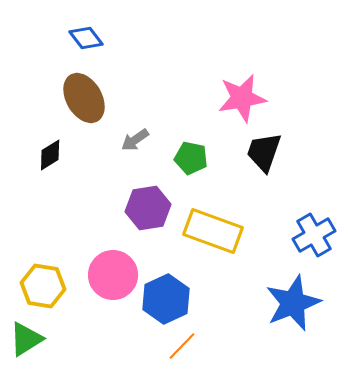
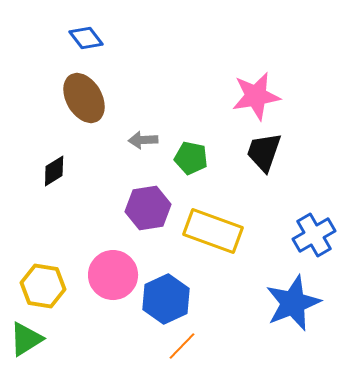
pink star: moved 14 px right, 2 px up
gray arrow: moved 8 px right; rotated 32 degrees clockwise
black diamond: moved 4 px right, 16 px down
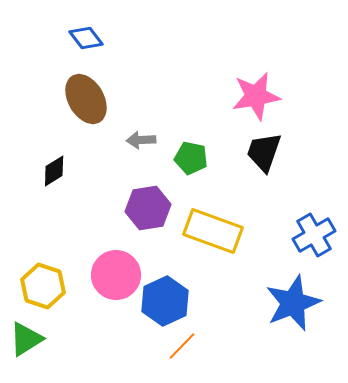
brown ellipse: moved 2 px right, 1 px down
gray arrow: moved 2 px left
pink circle: moved 3 px right
yellow hexagon: rotated 9 degrees clockwise
blue hexagon: moved 1 px left, 2 px down
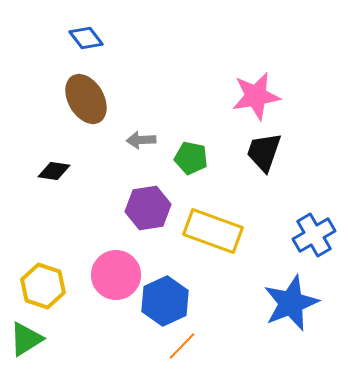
black diamond: rotated 40 degrees clockwise
blue star: moved 2 px left
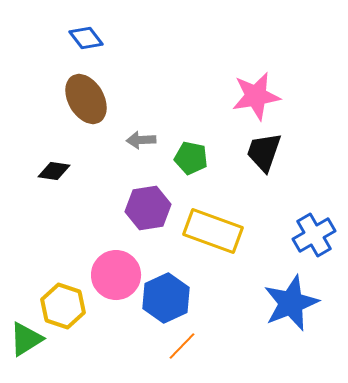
yellow hexagon: moved 20 px right, 20 px down
blue hexagon: moved 1 px right, 3 px up
